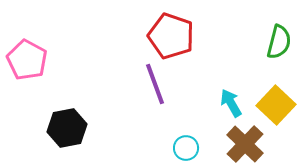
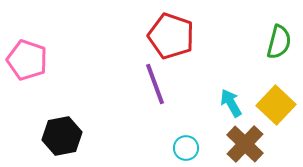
pink pentagon: rotated 9 degrees counterclockwise
black hexagon: moved 5 px left, 8 px down
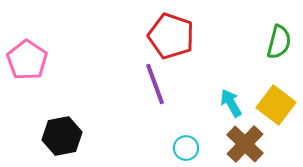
pink pentagon: rotated 15 degrees clockwise
yellow square: rotated 6 degrees counterclockwise
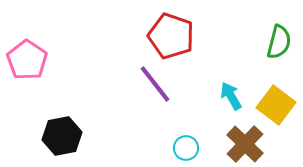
purple line: rotated 18 degrees counterclockwise
cyan arrow: moved 7 px up
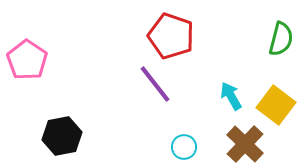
green semicircle: moved 2 px right, 3 px up
cyan circle: moved 2 px left, 1 px up
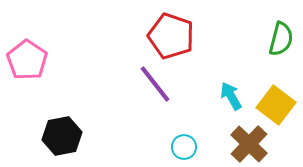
brown cross: moved 4 px right
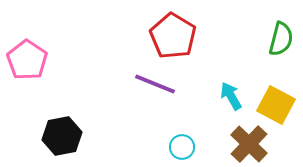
red pentagon: moved 2 px right; rotated 12 degrees clockwise
purple line: rotated 30 degrees counterclockwise
yellow square: rotated 9 degrees counterclockwise
cyan circle: moved 2 px left
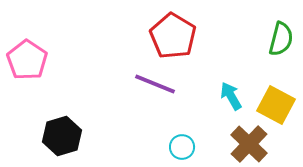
black hexagon: rotated 6 degrees counterclockwise
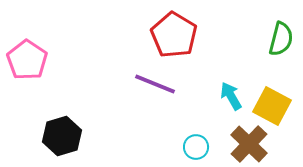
red pentagon: moved 1 px right, 1 px up
yellow square: moved 4 px left, 1 px down
cyan circle: moved 14 px right
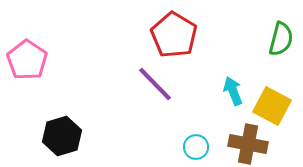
purple line: rotated 24 degrees clockwise
cyan arrow: moved 2 px right, 5 px up; rotated 8 degrees clockwise
brown cross: moved 1 px left; rotated 33 degrees counterclockwise
